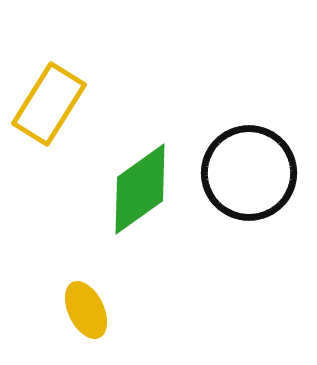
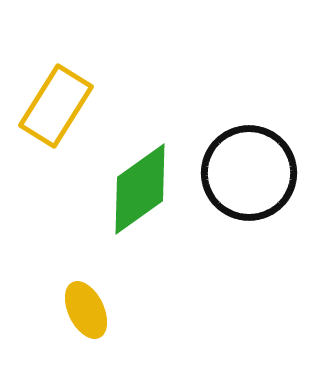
yellow rectangle: moved 7 px right, 2 px down
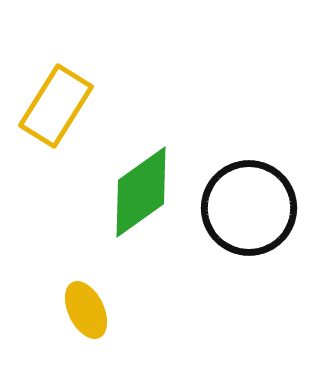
black circle: moved 35 px down
green diamond: moved 1 px right, 3 px down
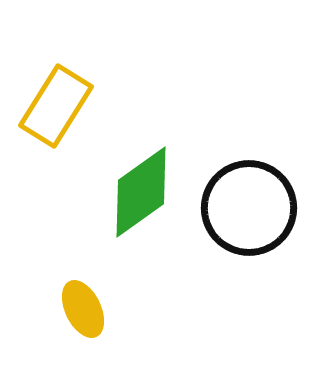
yellow ellipse: moved 3 px left, 1 px up
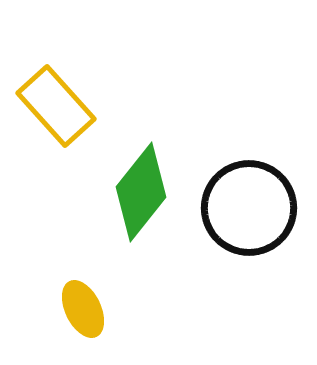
yellow rectangle: rotated 74 degrees counterclockwise
green diamond: rotated 16 degrees counterclockwise
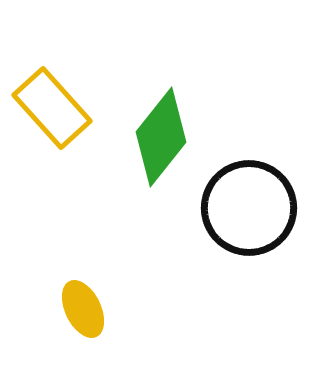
yellow rectangle: moved 4 px left, 2 px down
green diamond: moved 20 px right, 55 px up
